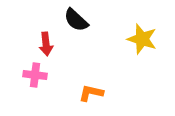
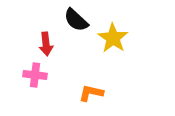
yellow star: moved 29 px left, 1 px up; rotated 16 degrees clockwise
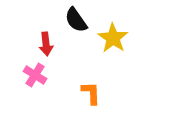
black semicircle: rotated 12 degrees clockwise
pink cross: rotated 25 degrees clockwise
orange L-shape: rotated 75 degrees clockwise
